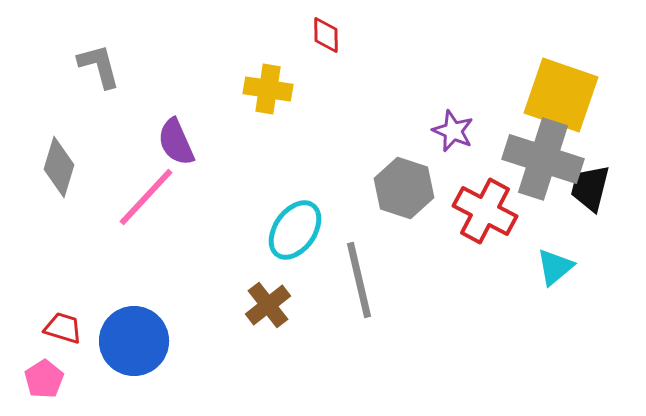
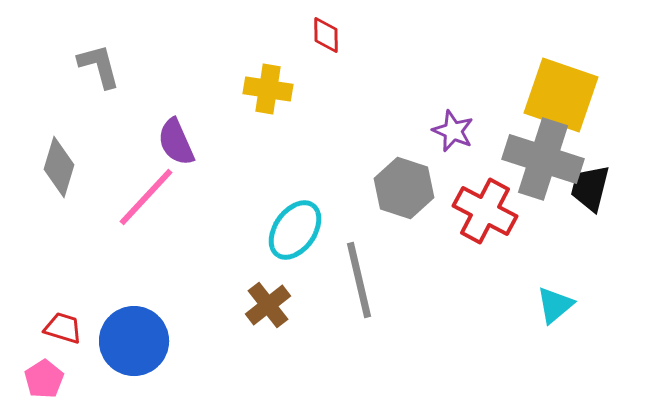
cyan triangle: moved 38 px down
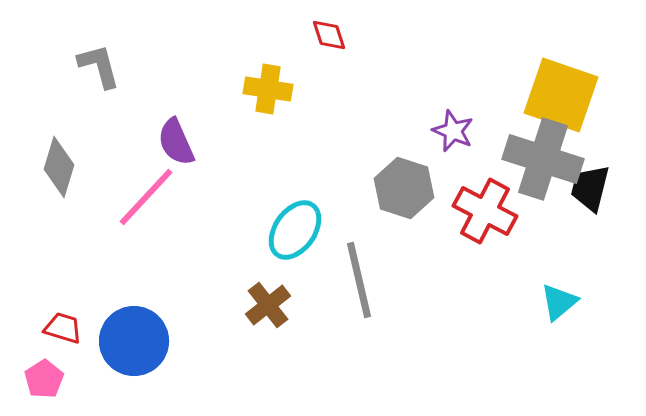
red diamond: moved 3 px right; rotated 18 degrees counterclockwise
cyan triangle: moved 4 px right, 3 px up
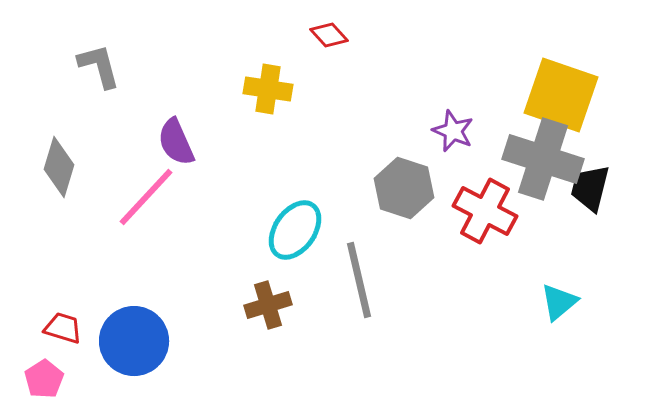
red diamond: rotated 24 degrees counterclockwise
brown cross: rotated 21 degrees clockwise
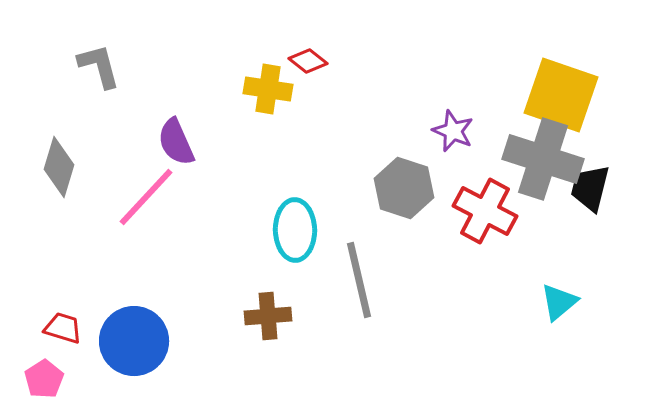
red diamond: moved 21 px left, 26 px down; rotated 9 degrees counterclockwise
cyan ellipse: rotated 36 degrees counterclockwise
brown cross: moved 11 px down; rotated 12 degrees clockwise
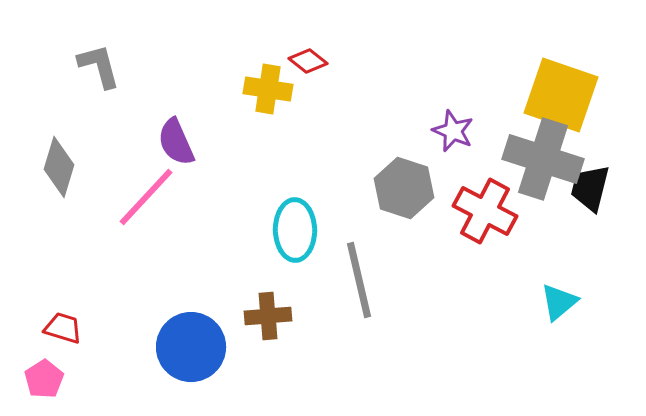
blue circle: moved 57 px right, 6 px down
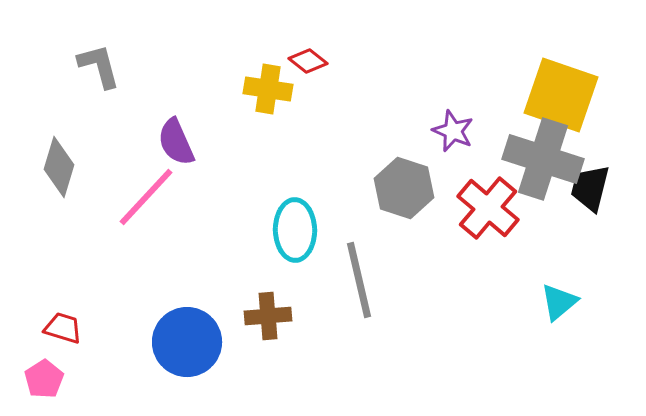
red cross: moved 3 px right, 3 px up; rotated 12 degrees clockwise
blue circle: moved 4 px left, 5 px up
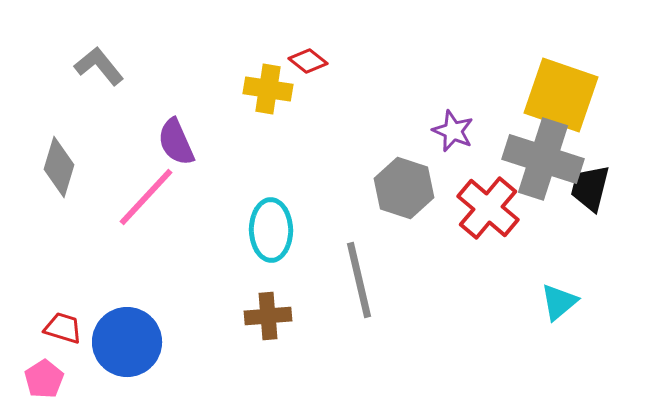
gray L-shape: rotated 24 degrees counterclockwise
cyan ellipse: moved 24 px left
blue circle: moved 60 px left
